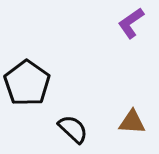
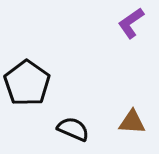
black semicircle: rotated 20 degrees counterclockwise
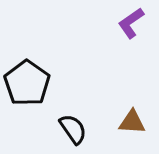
black semicircle: rotated 32 degrees clockwise
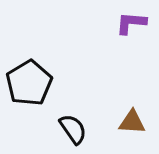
purple L-shape: rotated 40 degrees clockwise
black pentagon: moved 2 px right; rotated 6 degrees clockwise
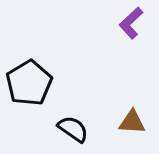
purple L-shape: rotated 48 degrees counterclockwise
black semicircle: rotated 20 degrees counterclockwise
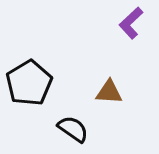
brown triangle: moved 23 px left, 30 px up
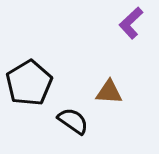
black semicircle: moved 8 px up
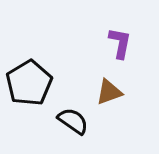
purple L-shape: moved 11 px left, 20 px down; rotated 144 degrees clockwise
brown triangle: rotated 24 degrees counterclockwise
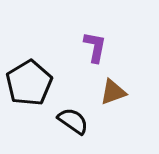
purple L-shape: moved 25 px left, 4 px down
brown triangle: moved 4 px right
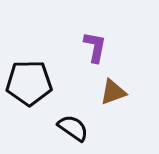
black pentagon: rotated 30 degrees clockwise
black semicircle: moved 7 px down
